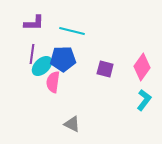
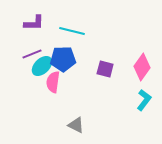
purple line: rotated 60 degrees clockwise
gray triangle: moved 4 px right, 1 px down
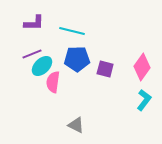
blue pentagon: moved 14 px right
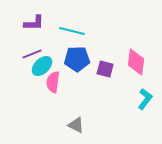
pink diamond: moved 6 px left, 5 px up; rotated 28 degrees counterclockwise
cyan L-shape: moved 1 px right, 1 px up
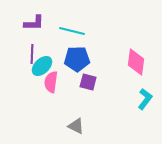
purple line: rotated 66 degrees counterclockwise
purple square: moved 17 px left, 13 px down
pink semicircle: moved 2 px left
gray triangle: moved 1 px down
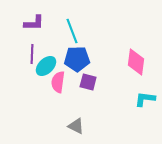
cyan line: rotated 55 degrees clockwise
cyan ellipse: moved 4 px right
pink semicircle: moved 7 px right
cyan L-shape: rotated 120 degrees counterclockwise
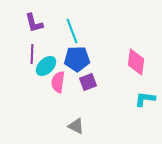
purple L-shape: rotated 75 degrees clockwise
purple square: rotated 36 degrees counterclockwise
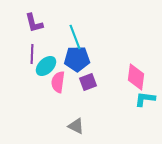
cyan line: moved 3 px right, 6 px down
pink diamond: moved 15 px down
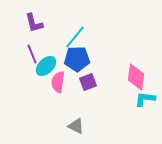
cyan line: rotated 60 degrees clockwise
purple line: rotated 24 degrees counterclockwise
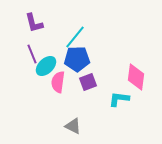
cyan L-shape: moved 26 px left
gray triangle: moved 3 px left
